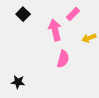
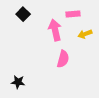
pink rectangle: rotated 40 degrees clockwise
yellow arrow: moved 4 px left, 4 px up
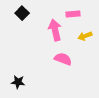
black square: moved 1 px left, 1 px up
yellow arrow: moved 2 px down
pink semicircle: rotated 84 degrees counterclockwise
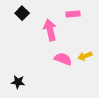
pink arrow: moved 5 px left
yellow arrow: moved 20 px down
